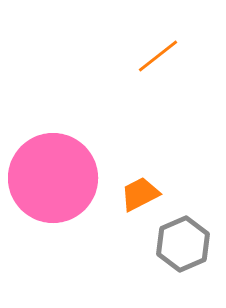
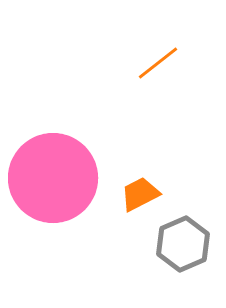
orange line: moved 7 px down
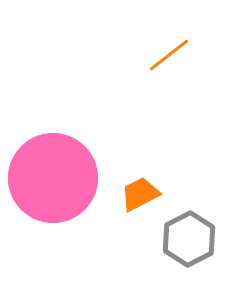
orange line: moved 11 px right, 8 px up
gray hexagon: moved 6 px right, 5 px up; rotated 4 degrees counterclockwise
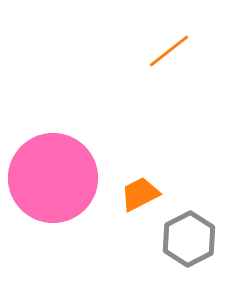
orange line: moved 4 px up
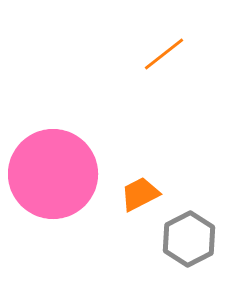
orange line: moved 5 px left, 3 px down
pink circle: moved 4 px up
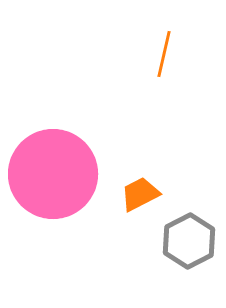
orange line: rotated 39 degrees counterclockwise
gray hexagon: moved 2 px down
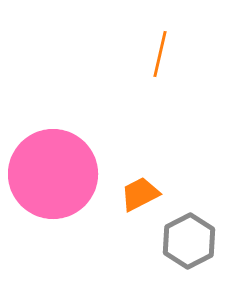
orange line: moved 4 px left
